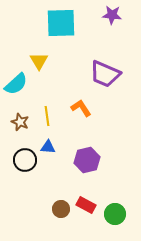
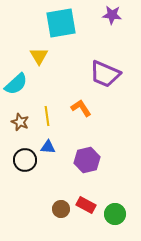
cyan square: rotated 8 degrees counterclockwise
yellow triangle: moved 5 px up
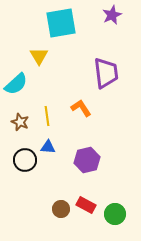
purple star: rotated 30 degrees counterclockwise
purple trapezoid: moved 1 px right, 1 px up; rotated 120 degrees counterclockwise
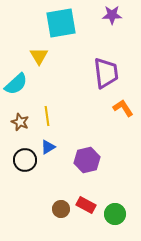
purple star: rotated 24 degrees clockwise
orange L-shape: moved 42 px right
blue triangle: rotated 35 degrees counterclockwise
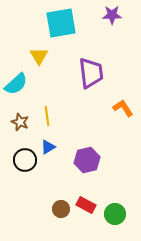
purple trapezoid: moved 15 px left
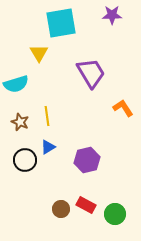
yellow triangle: moved 3 px up
purple trapezoid: rotated 24 degrees counterclockwise
cyan semicircle: rotated 25 degrees clockwise
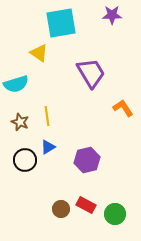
yellow triangle: rotated 24 degrees counterclockwise
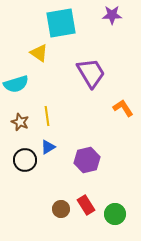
red rectangle: rotated 30 degrees clockwise
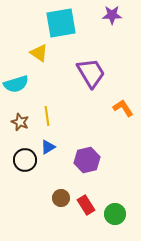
brown circle: moved 11 px up
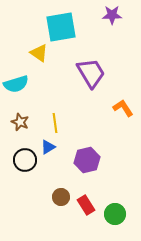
cyan square: moved 4 px down
yellow line: moved 8 px right, 7 px down
brown circle: moved 1 px up
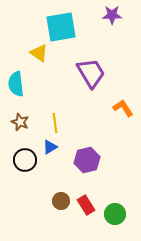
cyan semicircle: rotated 100 degrees clockwise
blue triangle: moved 2 px right
brown circle: moved 4 px down
